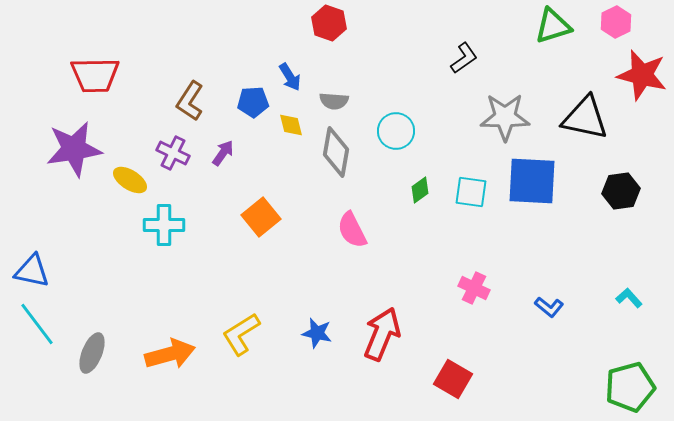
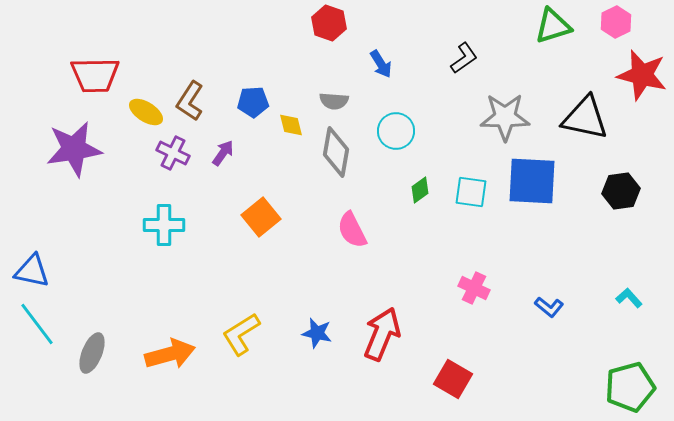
blue arrow: moved 91 px right, 13 px up
yellow ellipse: moved 16 px right, 68 px up
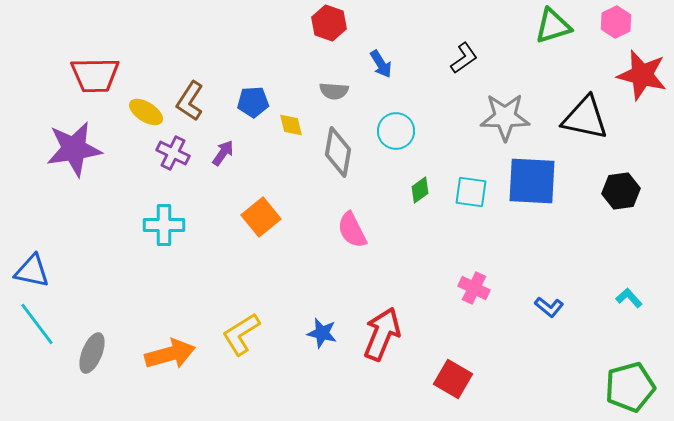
gray semicircle: moved 10 px up
gray diamond: moved 2 px right
blue star: moved 5 px right
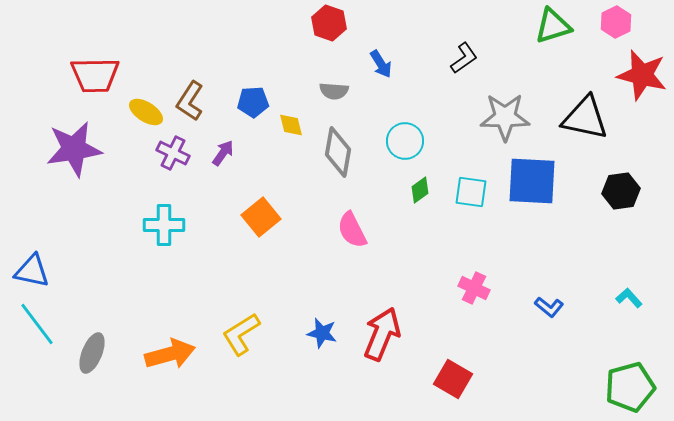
cyan circle: moved 9 px right, 10 px down
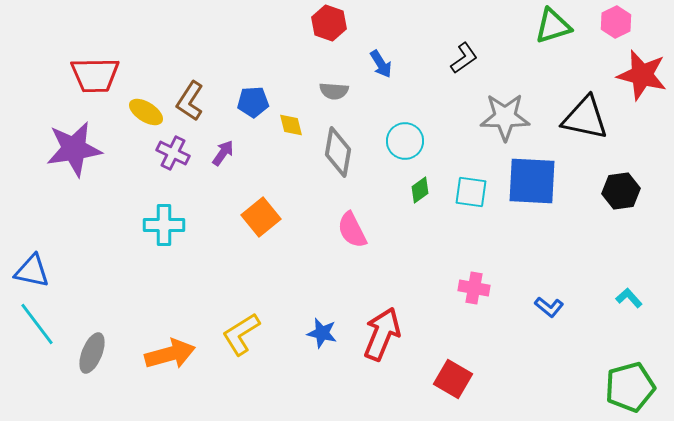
pink cross: rotated 16 degrees counterclockwise
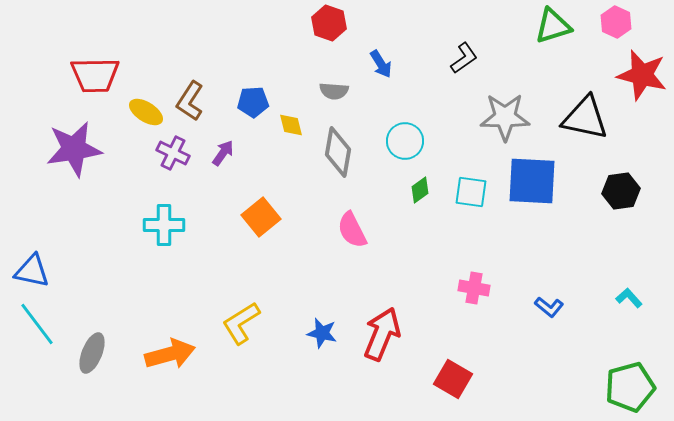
pink hexagon: rotated 8 degrees counterclockwise
yellow L-shape: moved 11 px up
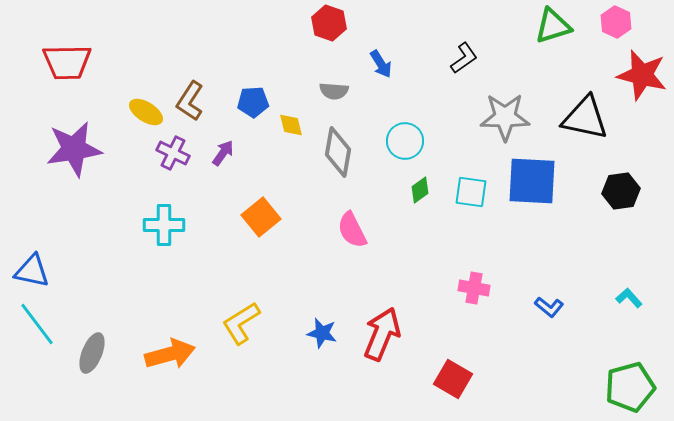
red trapezoid: moved 28 px left, 13 px up
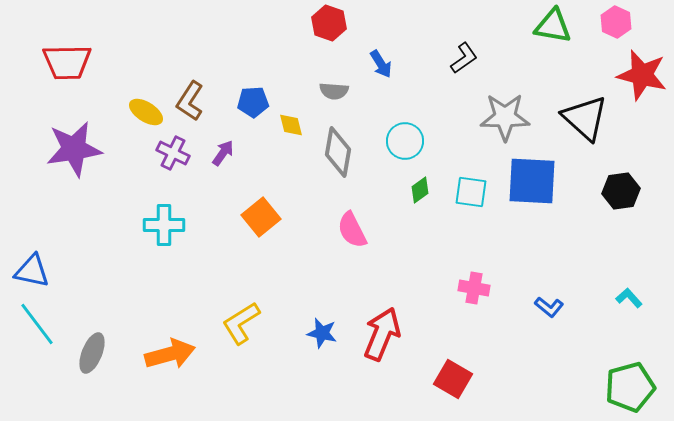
green triangle: rotated 27 degrees clockwise
black triangle: rotated 30 degrees clockwise
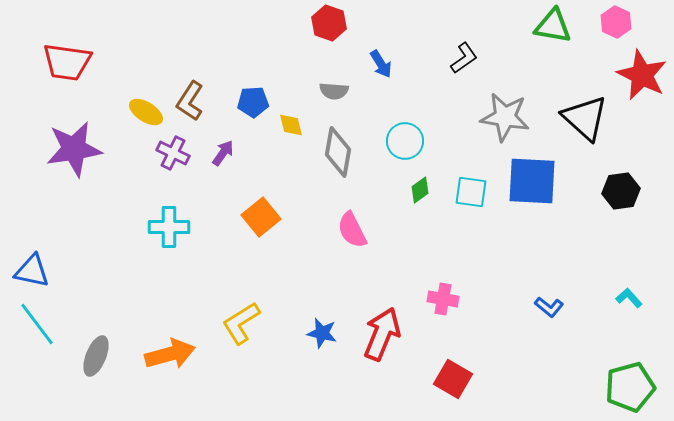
red trapezoid: rotated 9 degrees clockwise
red star: rotated 12 degrees clockwise
gray star: rotated 9 degrees clockwise
cyan cross: moved 5 px right, 2 px down
pink cross: moved 31 px left, 11 px down
gray ellipse: moved 4 px right, 3 px down
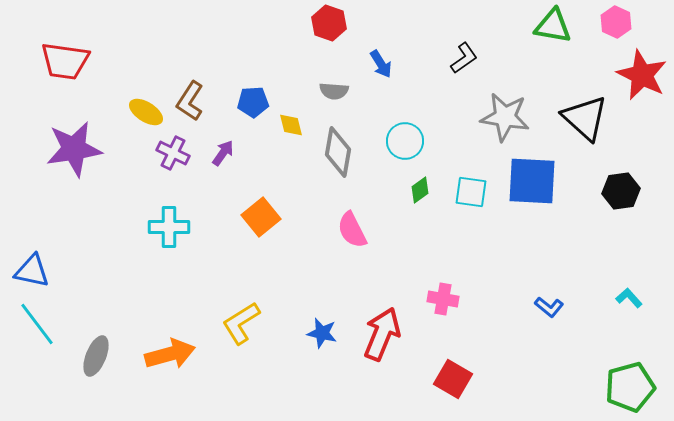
red trapezoid: moved 2 px left, 1 px up
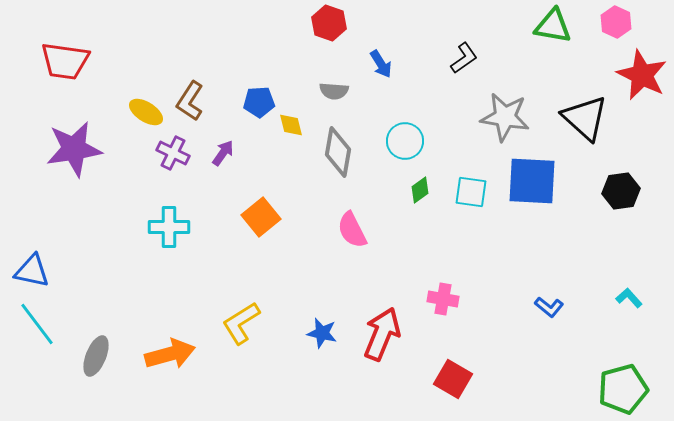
blue pentagon: moved 6 px right
green pentagon: moved 7 px left, 2 px down
